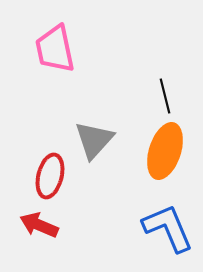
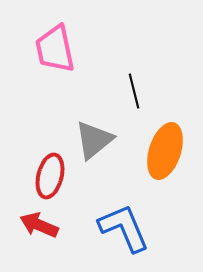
black line: moved 31 px left, 5 px up
gray triangle: rotated 9 degrees clockwise
blue L-shape: moved 44 px left
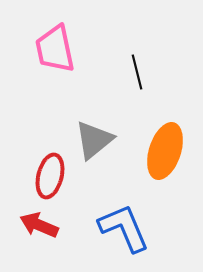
black line: moved 3 px right, 19 px up
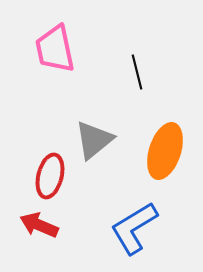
blue L-shape: moved 10 px right; rotated 98 degrees counterclockwise
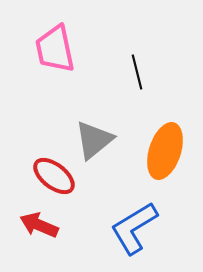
red ellipse: moved 4 px right; rotated 66 degrees counterclockwise
